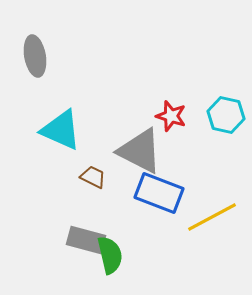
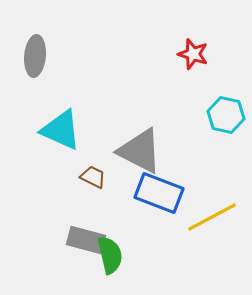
gray ellipse: rotated 15 degrees clockwise
red star: moved 22 px right, 62 px up
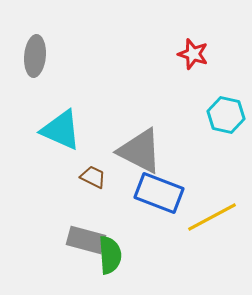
green semicircle: rotated 9 degrees clockwise
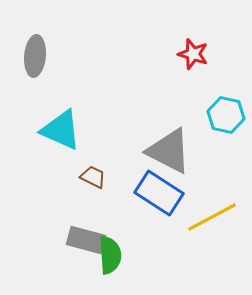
gray triangle: moved 29 px right
blue rectangle: rotated 12 degrees clockwise
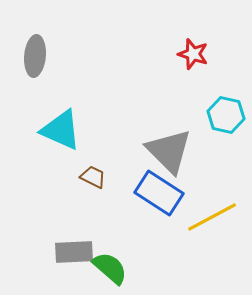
gray triangle: rotated 18 degrees clockwise
gray rectangle: moved 12 px left, 12 px down; rotated 18 degrees counterclockwise
green semicircle: moved 13 px down; rotated 45 degrees counterclockwise
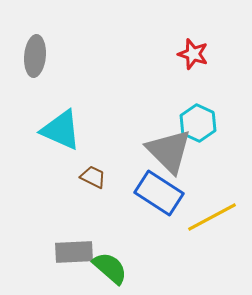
cyan hexagon: moved 28 px left, 8 px down; rotated 12 degrees clockwise
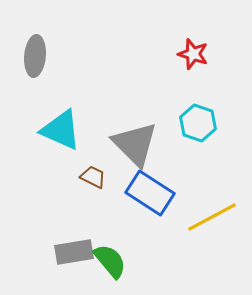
cyan hexagon: rotated 6 degrees counterclockwise
gray triangle: moved 34 px left, 7 px up
blue rectangle: moved 9 px left
gray rectangle: rotated 6 degrees counterclockwise
green semicircle: moved 7 px up; rotated 9 degrees clockwise
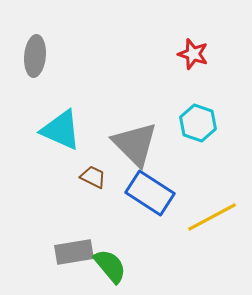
green semicircle: moved 5 px down
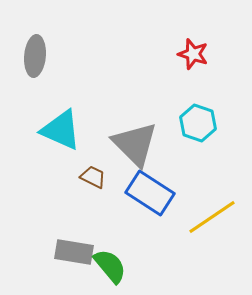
yellow line: rotated 6 degrees counterclockwise
gray rectangle: rotated 18 degrees clockwise
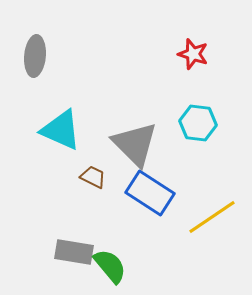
cyan hexagon: rotated 12 degrees counterclockwise
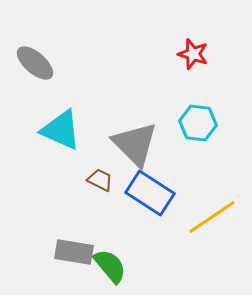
gray ellipse: moved 7 px down; rotated 54 degrees counterclockwise
brown trapezoid: moved 7 px right, 3 px down
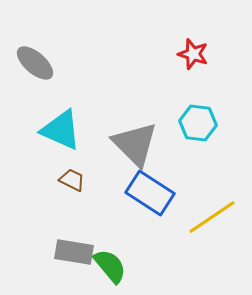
brown trapezoid: moved 28 px left
